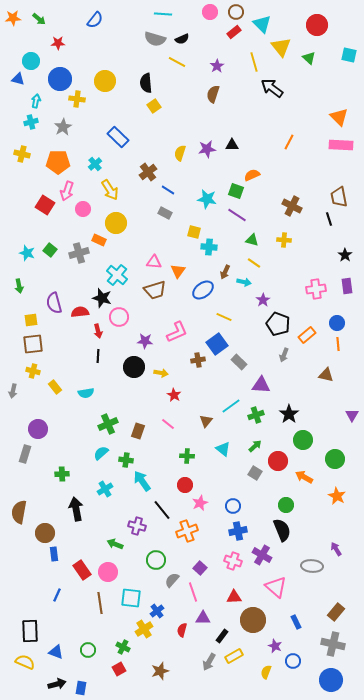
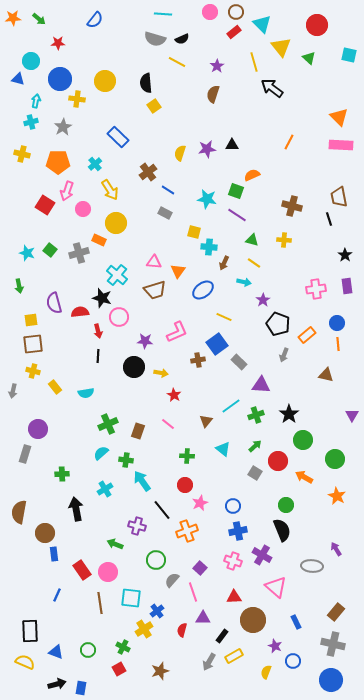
brown cross at (292, 206): rotated 12 degrees counterclockwise
brown arrow at (225, 272): moved 1 px left, 9 px up
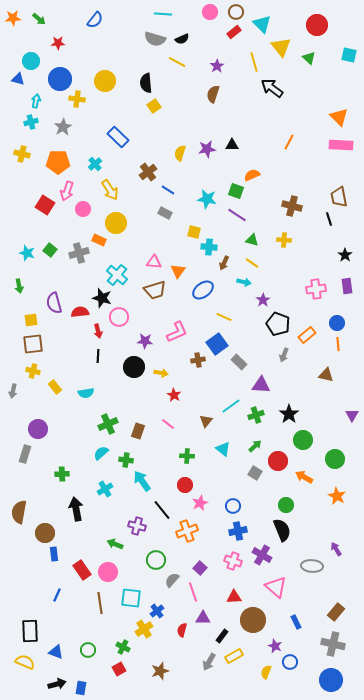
yellow line at (254, 263): moved 2 px left
blue circle at (293, 661): moved 3 px left, 1 px down
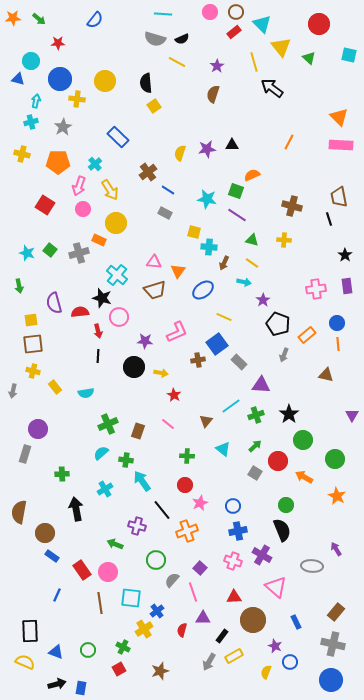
red circle at (317, 25): moved 2 px right, 1 px up
pink arrow at (67, 191): moved 12 px right, 5 px up
blue rectangle at (54, 554): moved 2 px left, 2 px down; rotated 48 degrees counterclockwise
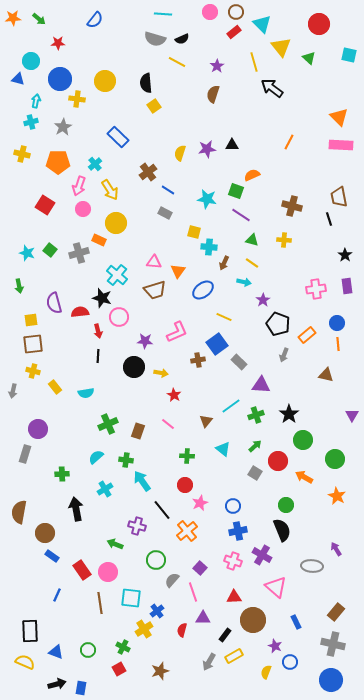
purple line at (237, 215): moved 4 px right
cyan semicircle at (101, 453): moved 5 px left, 4 px down
orange cross at (187, 531): rotated 20 degrees counterclockwise
black rectangle at (222, 636): moved 3 px right, 1 px up
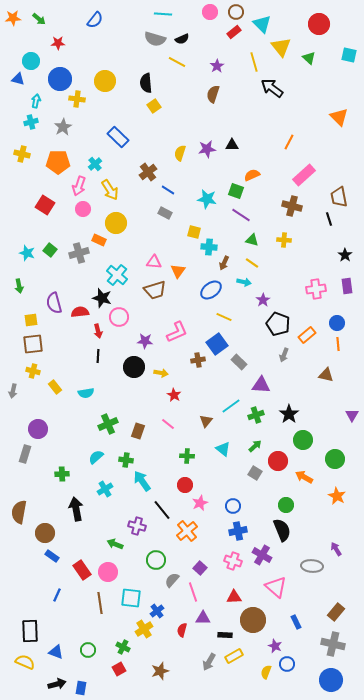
pink rectangle at (341, 145): moved 37 px left, 30 px down; rotated 45 degrees counterclockwise
blue ellipse at (203, 290): moved 8 px right
black rectangle at (225, 635): rotated 56 degrees clockwise
blue circle at (290, 662): moved 3 px left, 2 px down
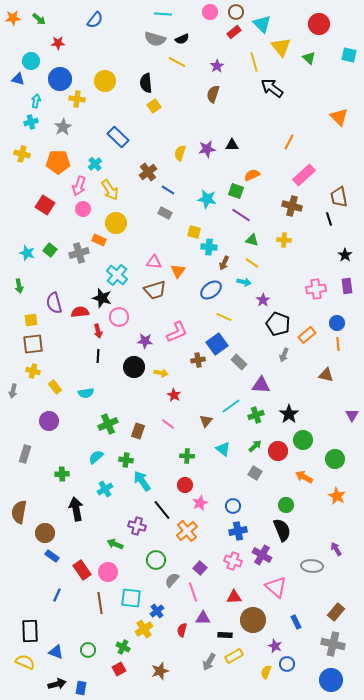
purple circle at (38, 429): moved 11 px right, 8 px up
red circle at (278, 461): moved 10 px up
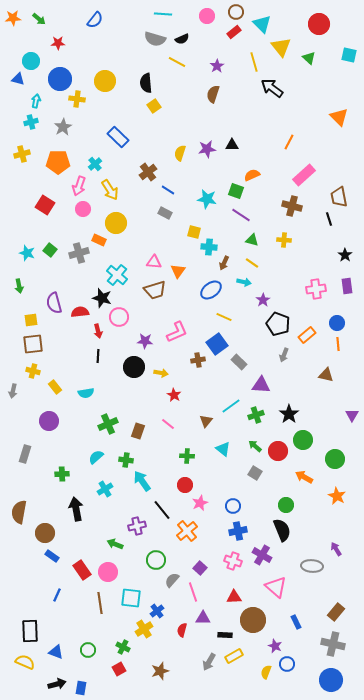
pink circle at (210, 12): moved 3 px left, 4 px down
yellow cross at (22, 154): rotated 28 degrees counterclockwise
green arrow at (255, 446): rotated 96 degrees counterclockwise
purple cross at (137, 526): rotated 30 degrees counterclockwise
